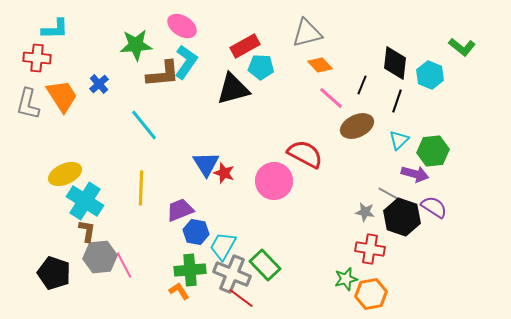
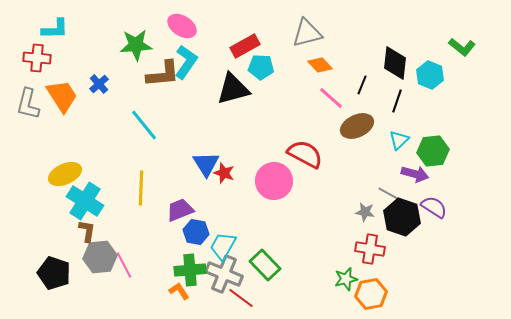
gray cross at (232, 274): moved 8 px left
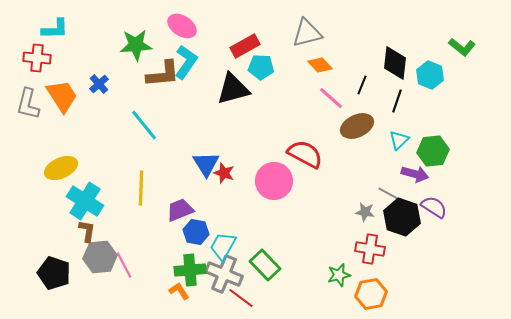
yellow ellipse at (65, 174): moved 4 px left, 6 px up
green star at (346, 279): moved 7 px left, 4 px up
